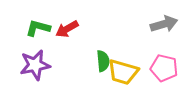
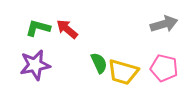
red arrow: rotated 70 degrees clockwise
green semicircle: moved 4 px left, 2 px down; rotated 20 degrees counterclockwise
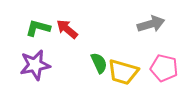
gray arrow: moved 13 px left
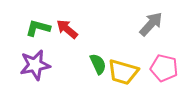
gray arrow: rotated 32 degrees counterclockwise
green semicircle: moved 1 px left, 1 px down
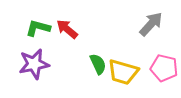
purple star: moved 1 px left, 1 px up
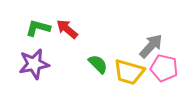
gray arrow: moved 22 px down
green semicircle: rotated 20 degrees counterclockwise
yellow trapezoid: moved 6 px right
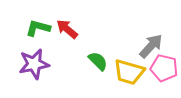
green semicircle: moved 3 px up
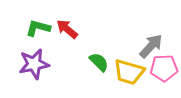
green semicircle: moved 1 px right, 1 px down
pink pentagon: rotated 16 degrees counterclockwise
